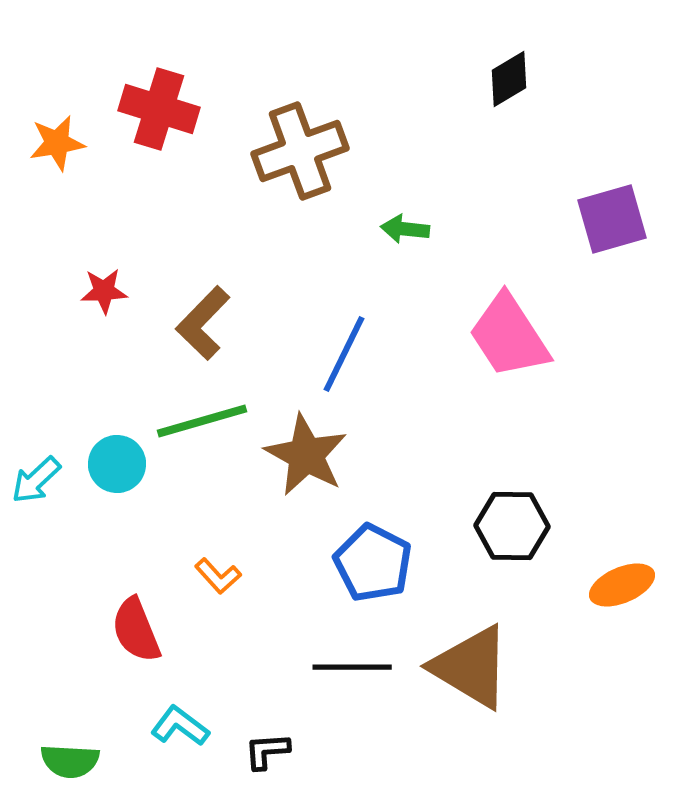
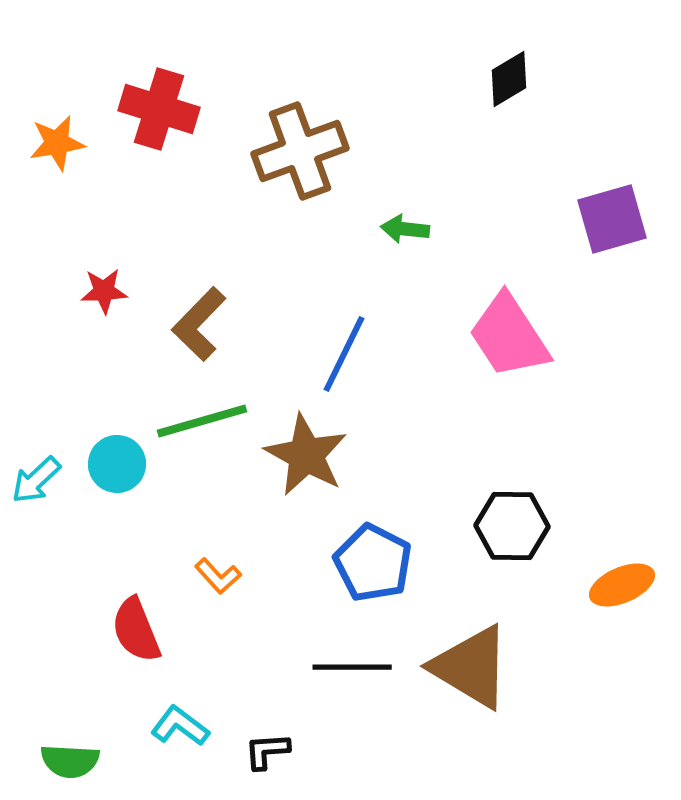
brown L-shape: moved 4 px left, 1 px down
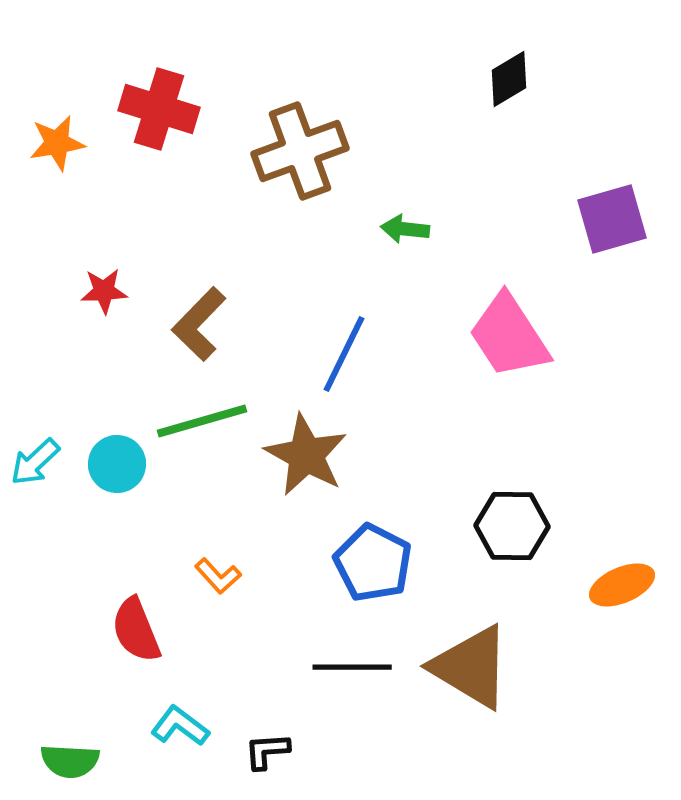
cyan arrow: moved 1 px left, 18 px up
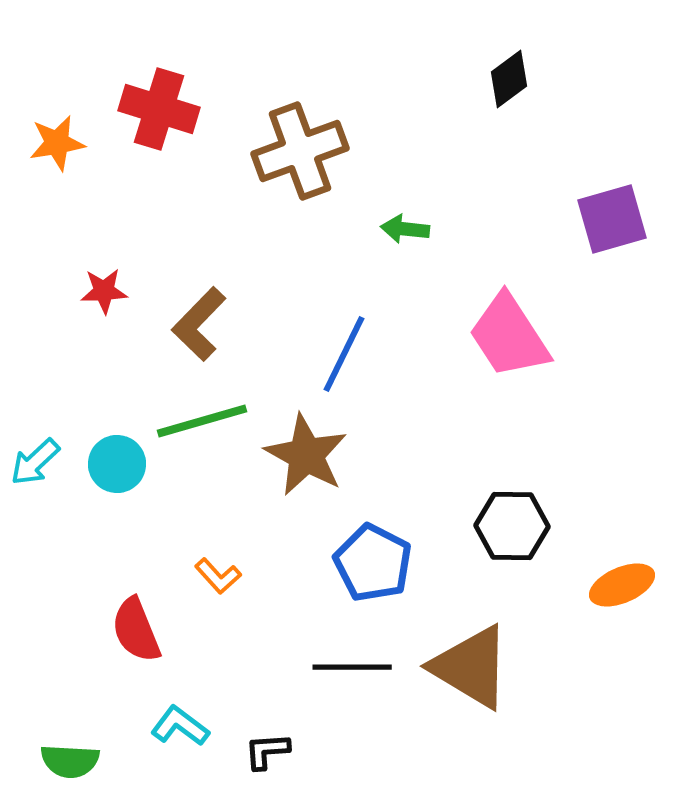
black diamond: rotated 6 degrees counterclockwise
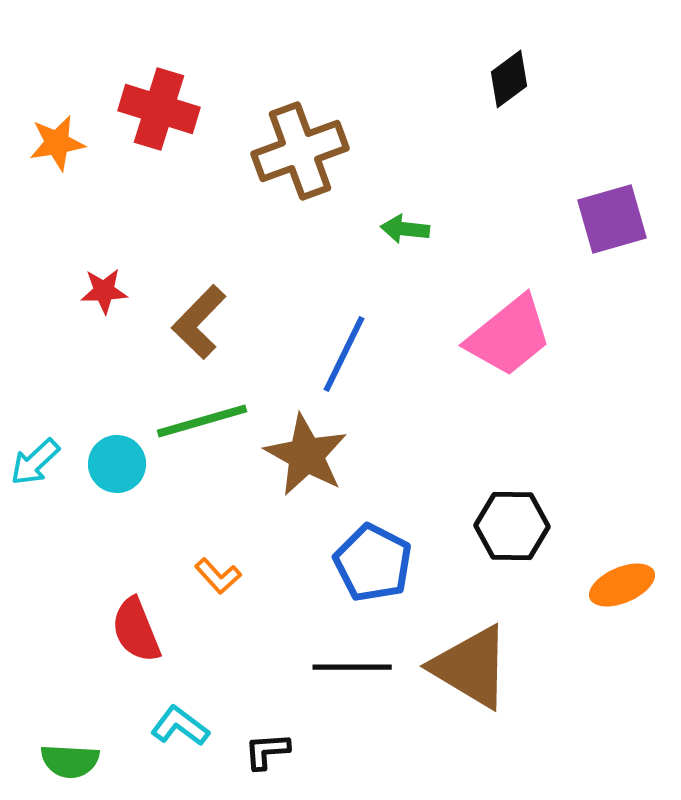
brown L-shape: moved 2 px up
pink trapezoid: rotated 96 degrees counterclockwise
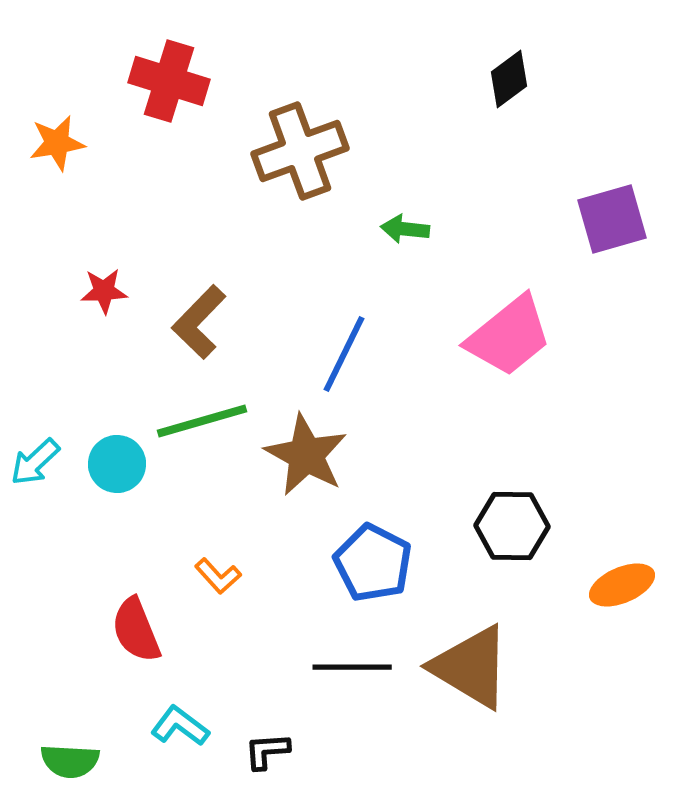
red cross: moved 10 px right, 28 px up
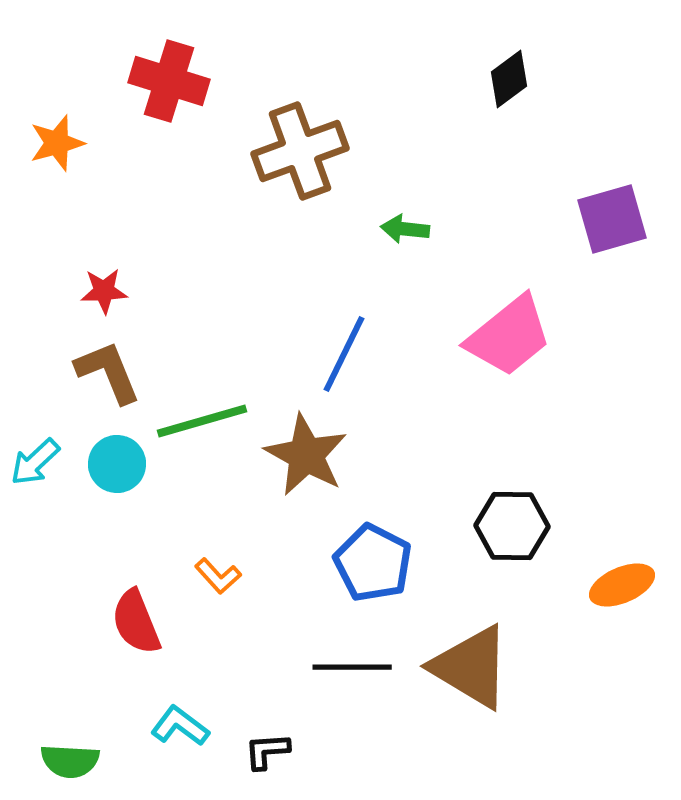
orange star: rotated 6 degrees counterclockwise
brown L-shape: moved 91 px left, 50 px down; rotated 114 degrees clockwise
red semicircle: moved 8 px up
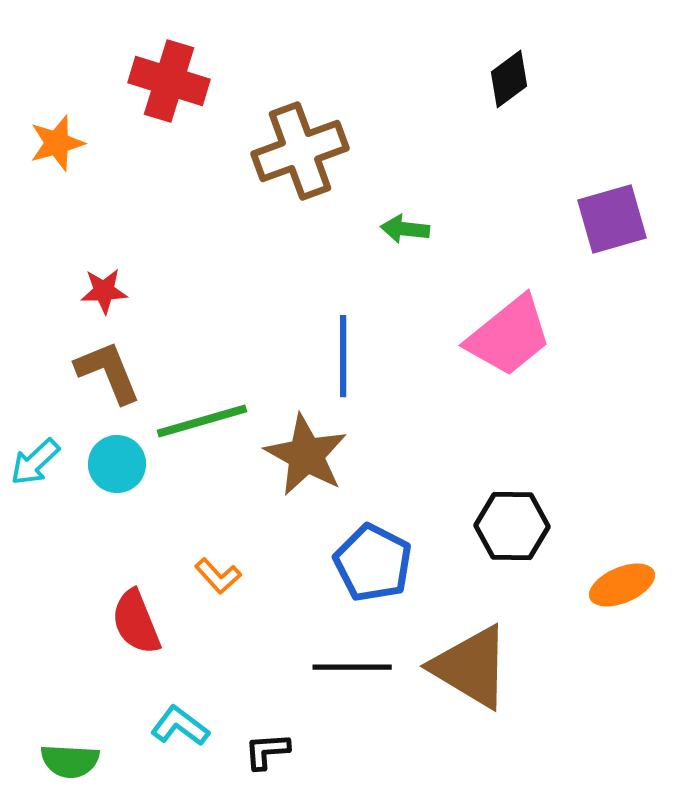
blue line: moved 1 px left, 2 px down; rotated 26 degrees counterclockwise
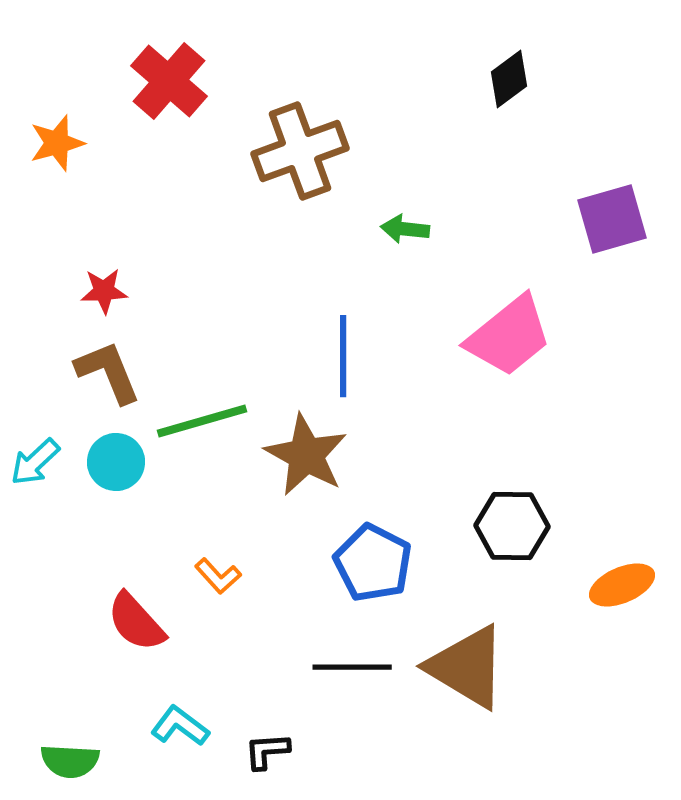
red cross: rotated 24 degrees clockwise
cyan circle: moved 1 px left, 2 px up
red semicircle: rotated 20 degrees counterclockwise
brown triangle: moved 4 px left
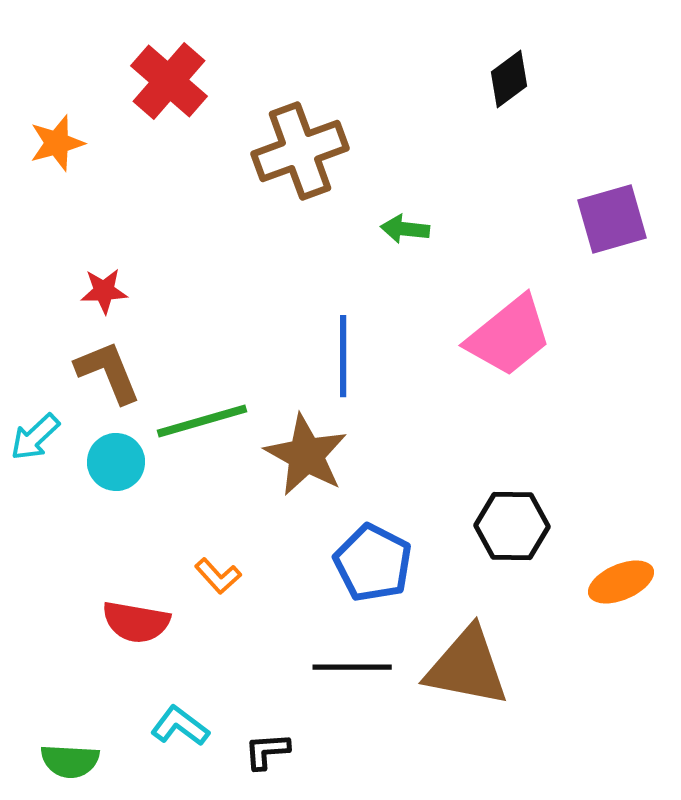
cyan arrow: moved 25 px up
orange ellipse: moved 1 px left, 3 px up
red semicircle: rotated 38 degrees counterclockwise
brown triangle: rotated 20 degrees counterclockwise
